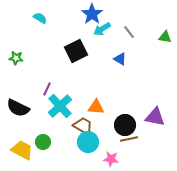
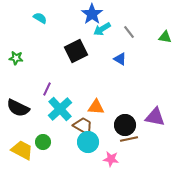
cyan cross: moved 3 px down
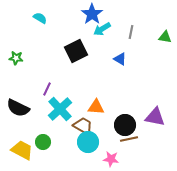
gray line: moved 2 px right; rotated 48 degrees clockwise
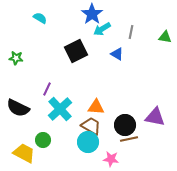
blue triangle: moved 3 px left, 5 px up
brown trapezoid: moved 8 px right
green circle: moved 2 px up
yellow trapezoid: moved 2 px right, 3 px down
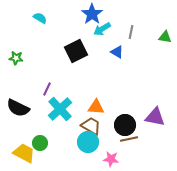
blue triangle: moved 2 px up
green circle: moved 3 px left, 3 px down
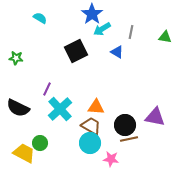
cyan circle: moved 2 px right, 1 px down
